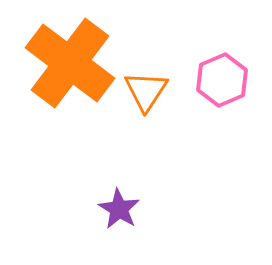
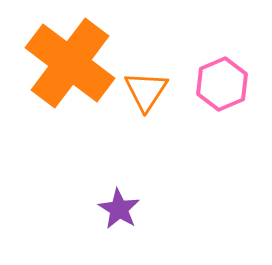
pink hexagon: moved 4 px down
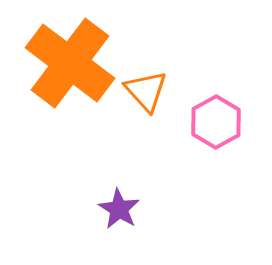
pink hexagon: moved 6 px left, 38 px down; rotated 6 degrees counterclockwise
orange triangle: rotated 15 degrees counterclockwise
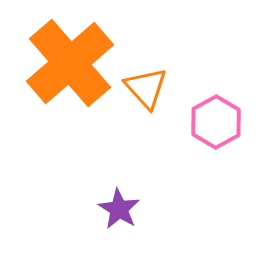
orange cross: rotated 12 degrees clockwise
orange triangle: moved 3 px up
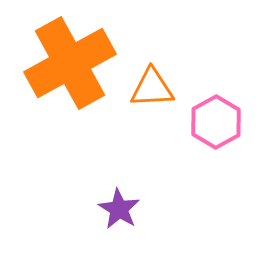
orange cross: rotated 12 degrees clockwise
orange triangle: moved 6 px right; rotated 51 degrees counterclockwise
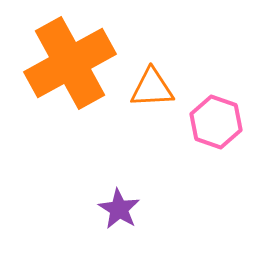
pink hexagon: rotated 12 degrees counterclockwise
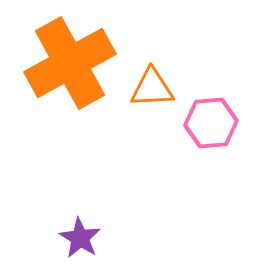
pink hexagon: moved 5 px left, 1 px down; rotated 24 degrees counterclockwise
purple star: moved 39 px left, 29 px down
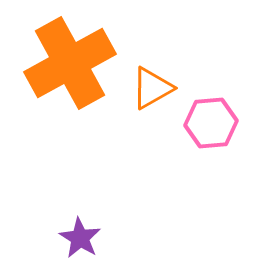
orange triangle: rotated 27 degrees counterclockwise
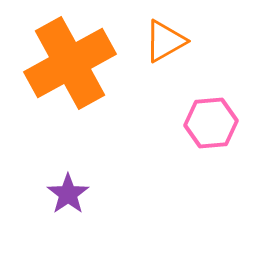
orange triangle: moved 13 px right, 47 px up
purple star: moved 12 px left, 44 px up; rotated 6 degrees clockwise
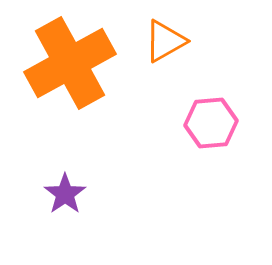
purple star: moved 3 px left
